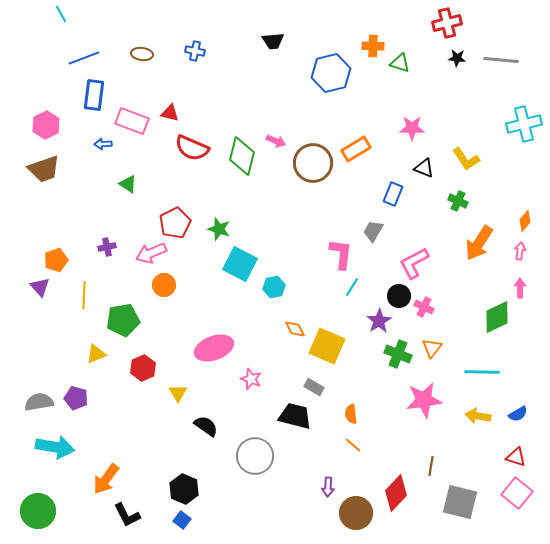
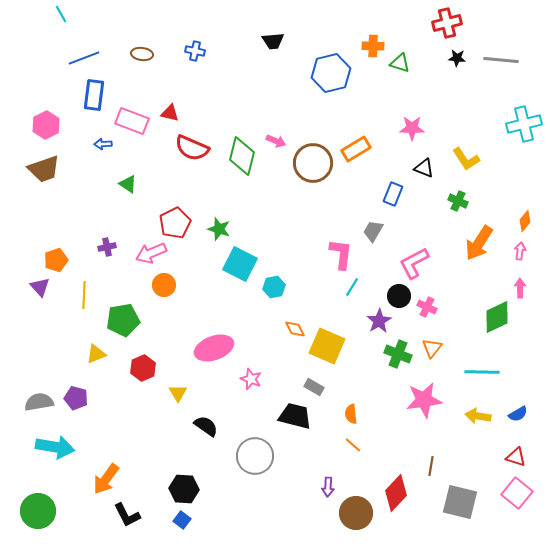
pink cross at (424, 307): moved 3 px right
black hexagon at (184, 489): rotated 20 degrees counterclockwise
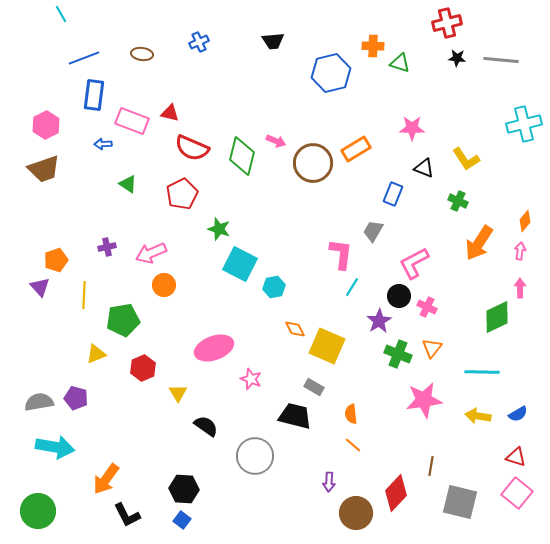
blue cross at (195, 51): moved 4 px right, 9 px up; rotated 36 degrees counterclockwise
red pentagon at (175, 223): moved 7 px right, 29 px up
purple arrow at (328, 487): moved 1 px right, 5 px up
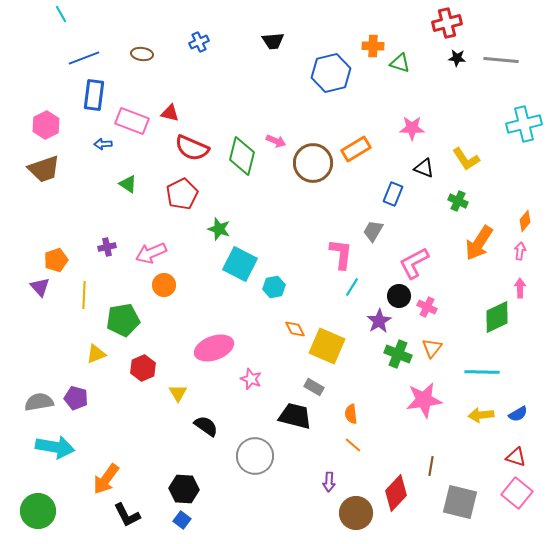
yellow arrow at (478, 416): moved 3 px right, 1 px up; rotated 15 degrees counterclockwise
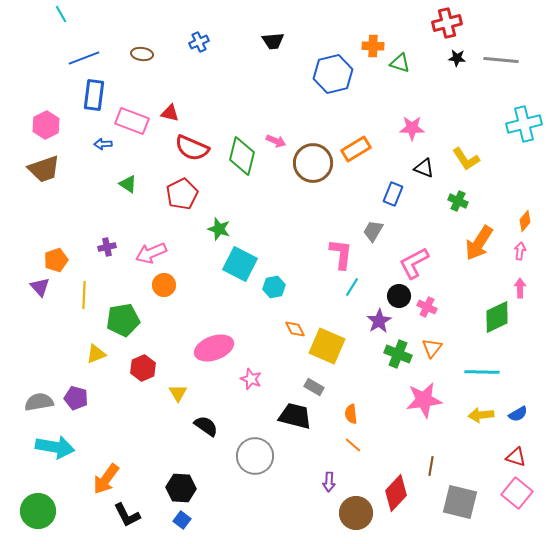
blue hexagon at (331, 73): moved 2 px right, 1 px down
black hexagon at (184, 489): moved 3 px left, 1 px up
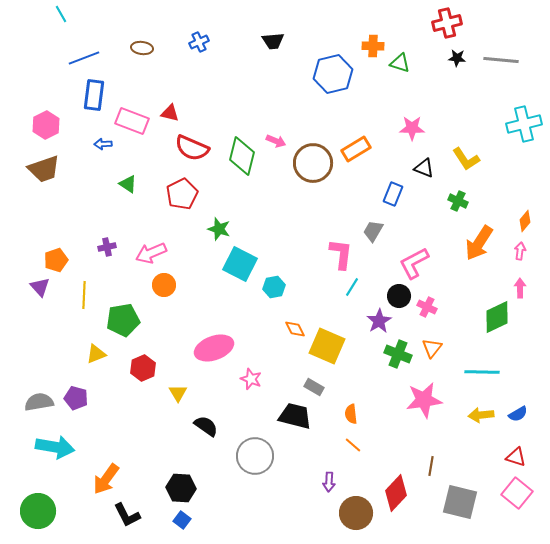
brown ellipse at (142, 54): moved 6 px up
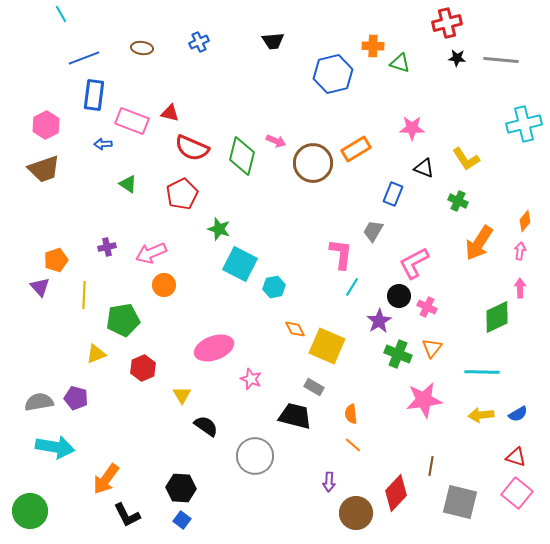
yellow triangle at (178, 393): moved 4 px right, 2 px down
green circle at (38, 511): moved 8 px left
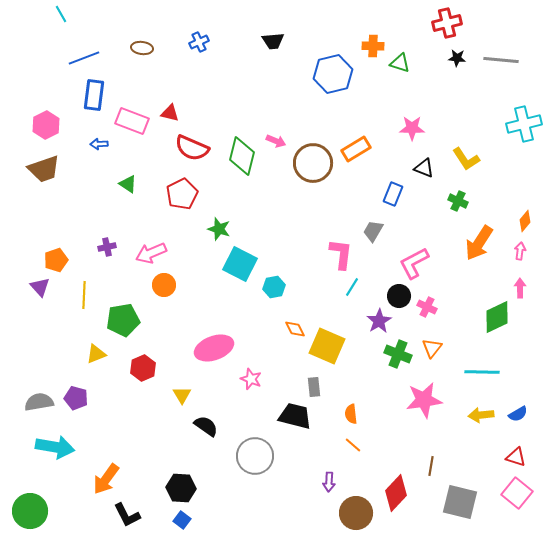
blue arrow at (103, 144): moved 4 px left
gray rectangle at (314, 387): rotated 54 degrees clockwise
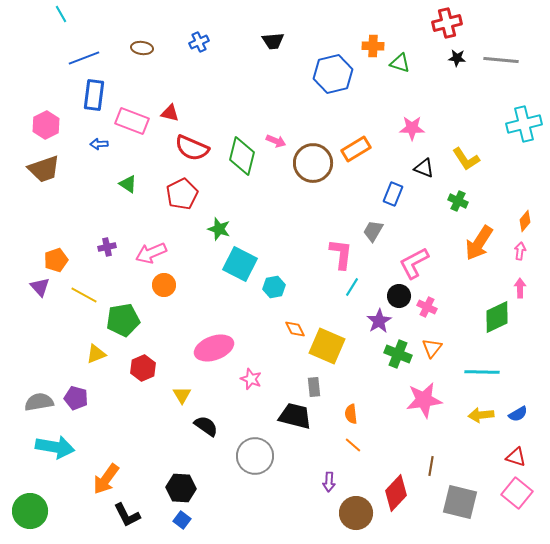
yellow line at (84, 295): rotated 64 degrees counterclockwise
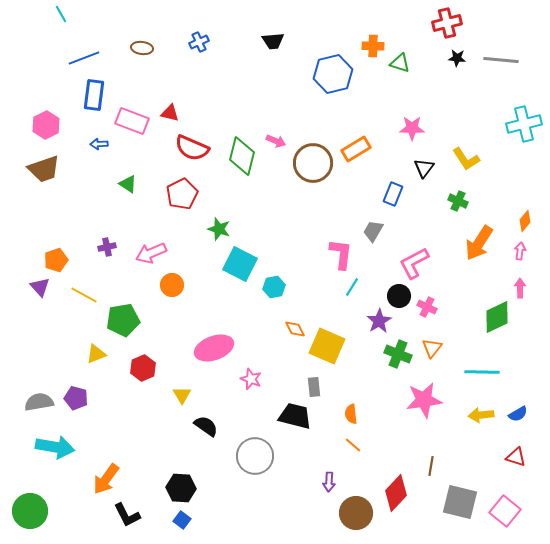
black triangle at (424, 168): rotated 45 degrees clockwise
orange circle at (164, 285): moved 8 px right
pink square at (517, 493): moved 12 px left, 18 px down
